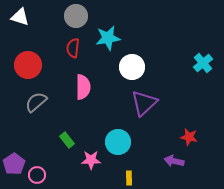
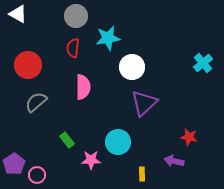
white triangle: moved 2 px left, 3 px up; rotated 12 degrees clockwise
yellow rectangle: moved 13 px right, 4 px up
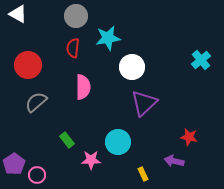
cyan cross: moved 2 px left, 3 px up
yellow rectangle: moved 1 px right; rotated 24 degrees counterclockwise
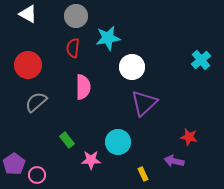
white triangle: moved 10 px right
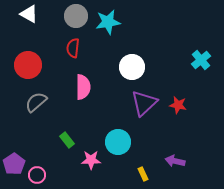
white triangle: moved 1 px right
cyan star: moved 16 px up
red star: moved 11 px left, 32 px up
purple arrow: moved 1 px right
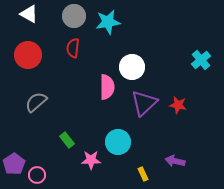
gray circle: moved 2 px left
red circle: moved 10 px up
pink semicircle: moved 24 px right
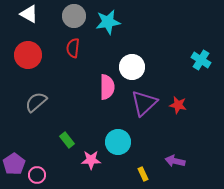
cyan cross: rotated 18 degrees counterclockwise
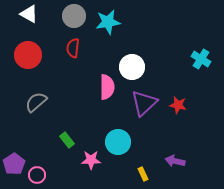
cyan cross: moved 1 px up
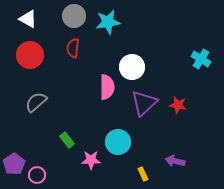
white triangle: moved 1 px left, 5 px down
red circle: moved 2 px right
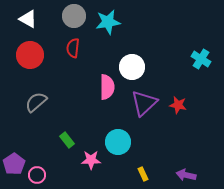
purple arrow: moved 11 px right, 14 px down
